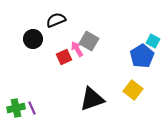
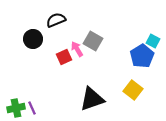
gray square: moved 4 px right
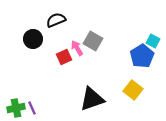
pink arrow: moved 1 px up
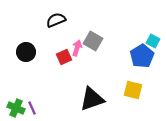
black circle: moved 7 px left, 13 px down
pink arrow: rotated 49 degrees clockwise
yellow square: rotated 24 degrees counterclockwise
green cross: rotated 36 degrees clockwise
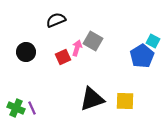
red square: moved 1 px left
yellow square: moved 8 px left, 11 px down; rotated 12 degrees counterclockwise
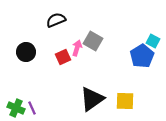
black triangle: rotated 16 degrees counterclockwise
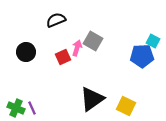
blue pentagon: rotated 30 degrees clockwise
yellow square: moved 1 px right, 5 px down; rotated 24 degrees clockwise
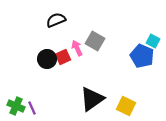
gray square: moved 2 px right
pink arrow: rotated 42 degrees counterclockwise
black circle: moved 21 px right, 7 px down
blue pentagon: rotated 25 degrees clockwise
green cross: moved 2 px up
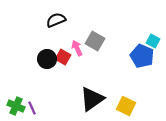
red square: rotated 35 degrees counterclockwise
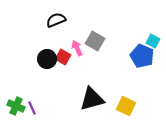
black triangle: rotated 20 degrees clockwise
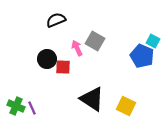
red square: moved 10 px down; rotated 28 degrees counterclockwise
black triangle: rotated 48 degrees clockwise
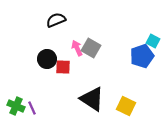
gray square: moved 4 px left, 7 px down
blue pentagon: rotated 30 degrees clockwise
